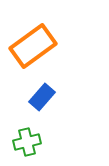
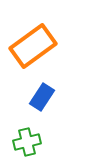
blue rectangle: rotated 8 degrees counterclockwise
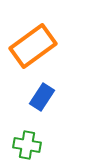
green cross: moved 3 px down; rotated 24 degrees clockwise
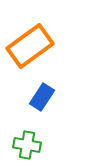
orange rectangle: moved 3 px left
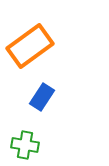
green cross: moved 2 px left
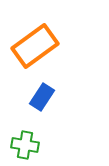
orange rectangle: moved 5 px right
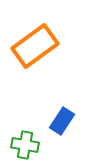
blue rectangle: moved 20 px right, 24 px down
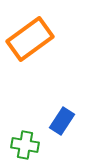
orange rectangle: moved 5 px left, 7 px up
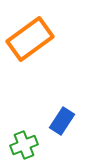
green cross: moved 1 px left; rotated 32 degrees counterclockwise
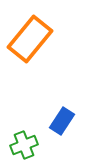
orange rectangle: rotated 15 degrees counterclockwise
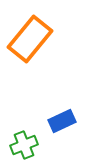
blue rectangle: rotated 32 degrees clockwise
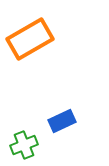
orange rectangle: rotated 21 degrees clockwise
